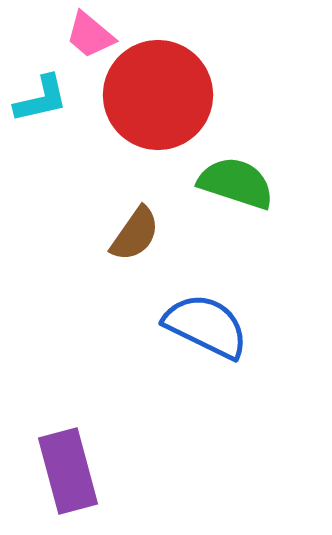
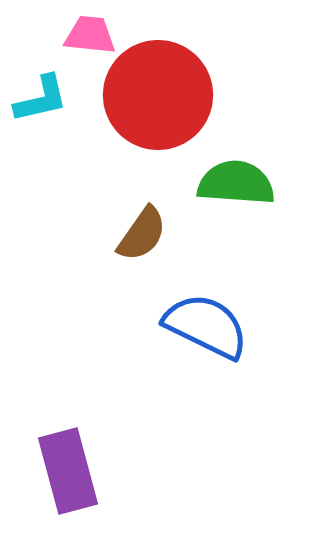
pink trapezoid: rotated 146 degrees clockwise
green semicircle: rotated 14 degrees counterclockwise
brown semicircle: moved 7 px right
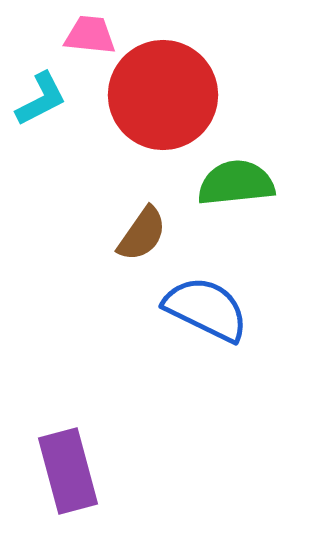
red circle: moved 5 px right
cyan L-shape: rotated 14 degrees counterclockwise
green semicircle: rotated 10 degrees counterclockwise
blue semicircle: moved 17 px up
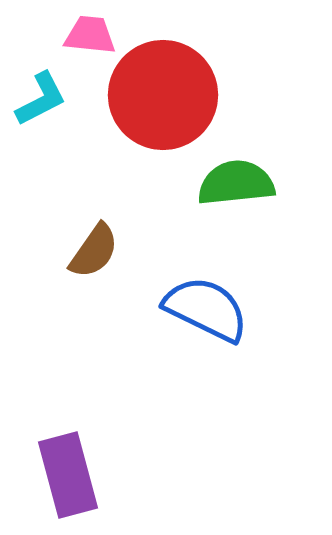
brown semicircle: moved 48 px left, 17 px down
purple rectangle: moved 4 px down
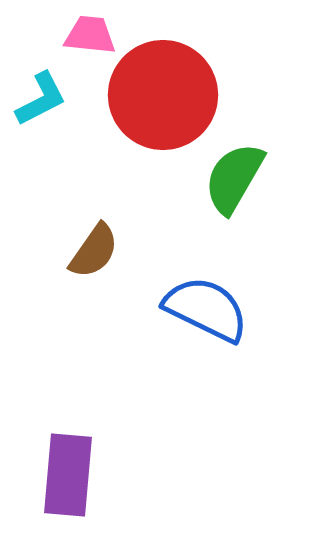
green semicircle: moved 2 px left, 5 px up; rotated 54 degrees counterclockwise
purple rectangle: rotated 20 degrees clockwise
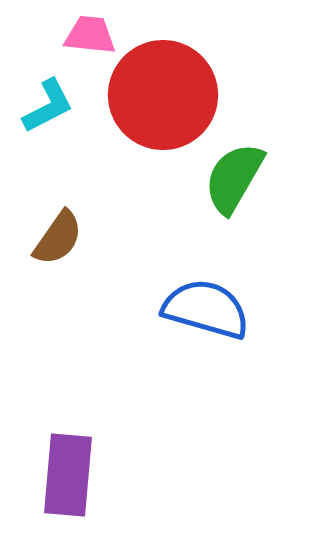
cyan L-shape: moved 7 px right, 7 px down
brown semicircle: moved 36 px left, 13 px up
blue semicircle: rotated 10 degrees counterclockwise
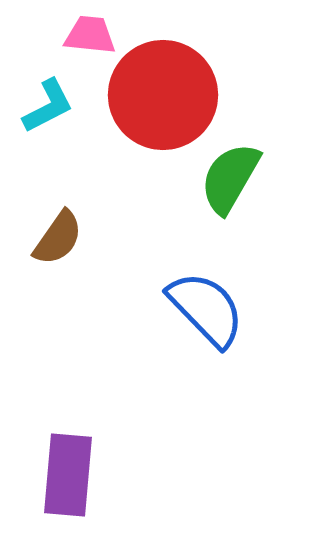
green semicircle: moved 4 px left
blue semicircle: rotated 30 degrees clockwise
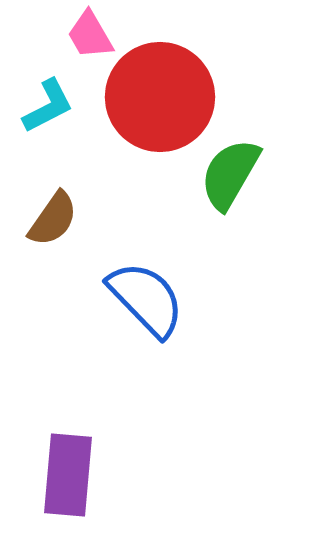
pink trapezoid: rotated 126 degrees counterclockwise
red circle: moved 3 px left, 2 px down
green semicircle: moved 4 px up
brown semicircle: moved 5 px left, 19 px up
blue semicircle: moved 60 px left, 10 px up
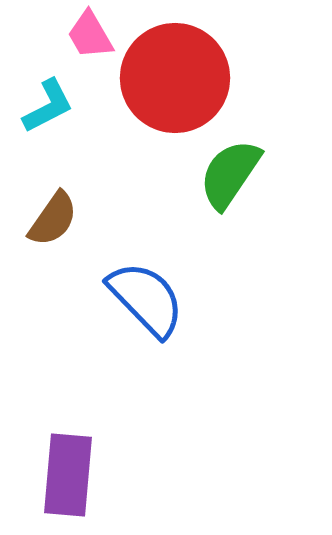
red circle: moved 15 px right, 19 px up
green semicircle: rotated 4 degrees clockwise
